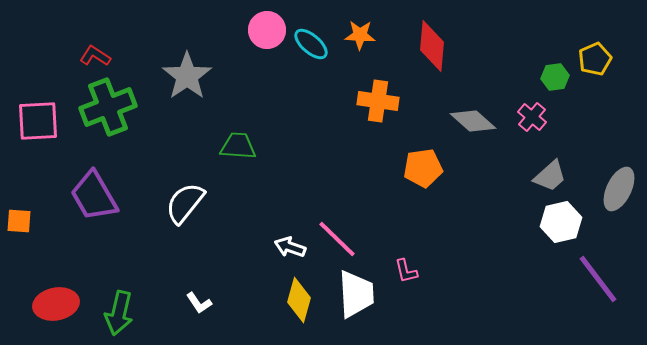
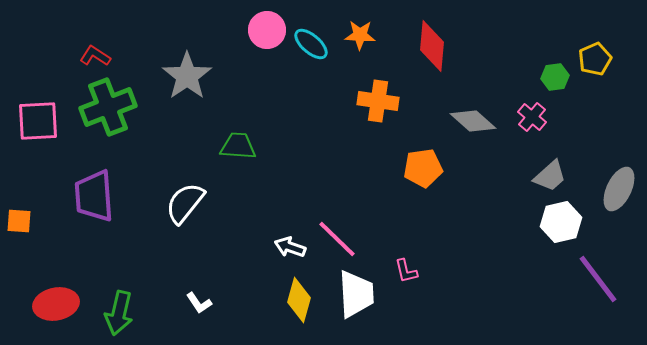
purple trapezoid: rotated 26 degrees clockwise
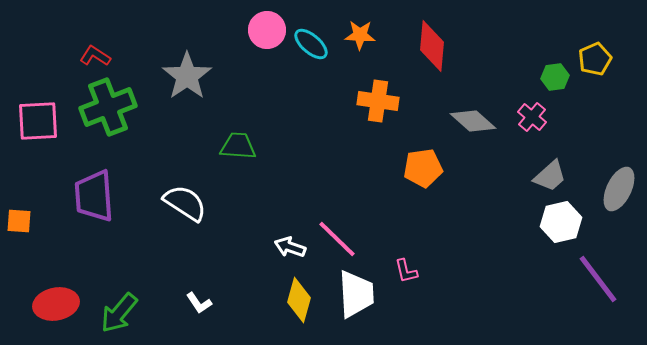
white semicircle: rotated 84 degrees clockwise
green arrow: rotated 27 degrees clockwise
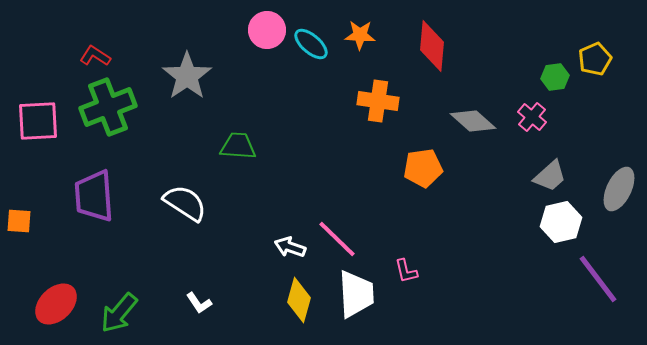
red ellipse: rotated 33 degrees counterclockwise
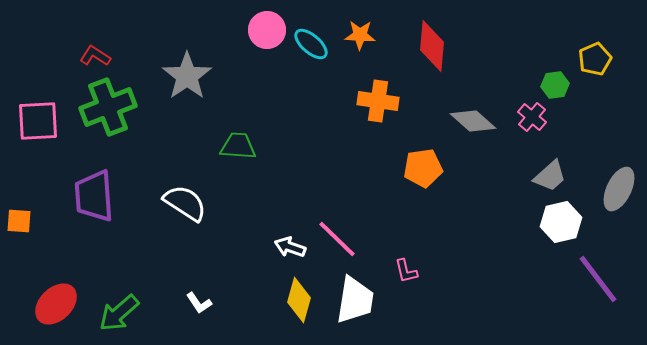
green hexagon: moved 8 px down
white trapezoid: moved 1 px left, 6 px down; rotated 12 degrees clockwise
green arrow: rotated 9 degrees clockwise
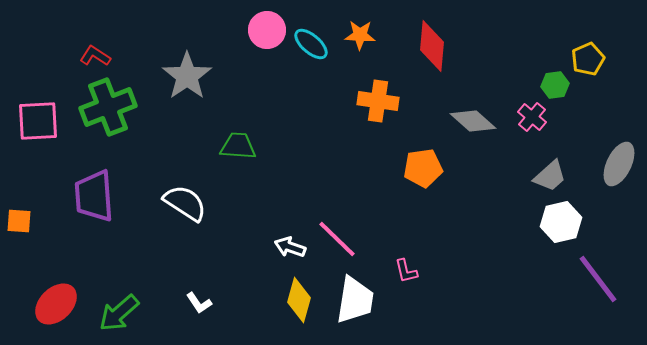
yellow pentagon: moved 7 px left
gray ellipse: moved 25 px up
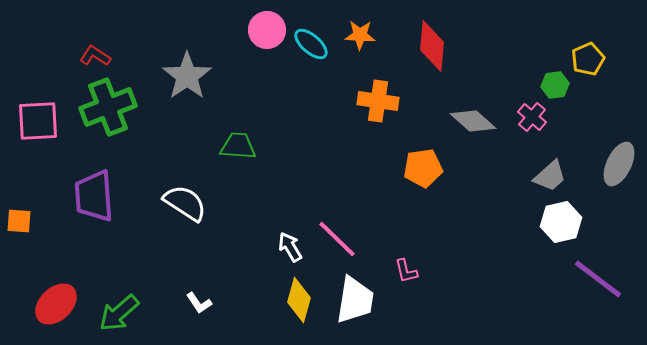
white arrow: rotated 40 degrees clockwise
purple line: rotated 16 degrees counterclockwise
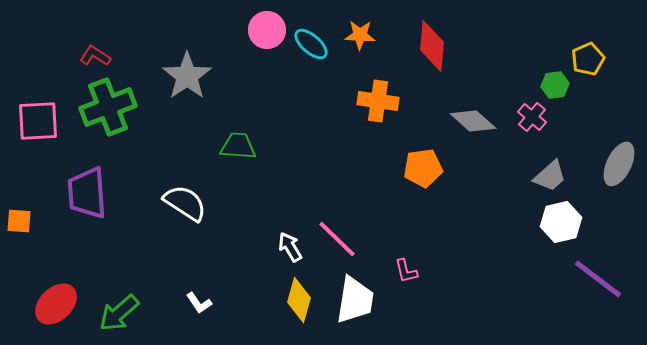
purple trapezoid: moved 7 px left, 3 px up
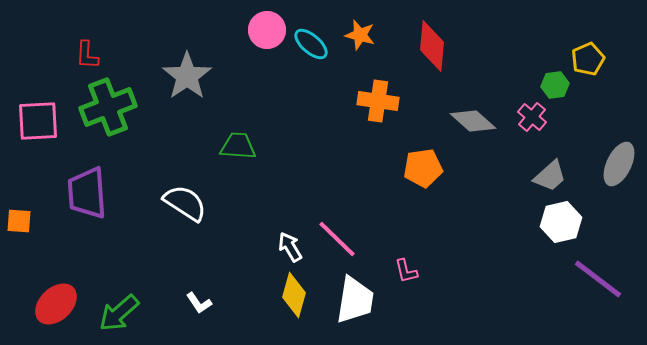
orange star: rotated 12 degrees clockwise
red L-shape: moved 8 px left, 1 px up; rotated 120 degrees counterclockwise
yellow diamond: moved 5 px left, 5 px up
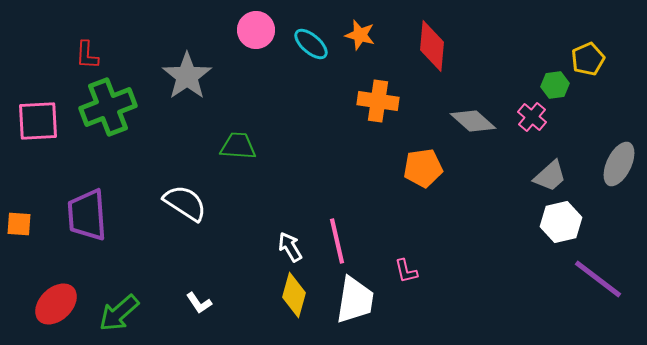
pink circle: moved 11 px left
purple trapezoid: moved 22 px down
orange square: moved 3 px down
pink line: moved 2 px down; rotated 33 degrees clockwise
